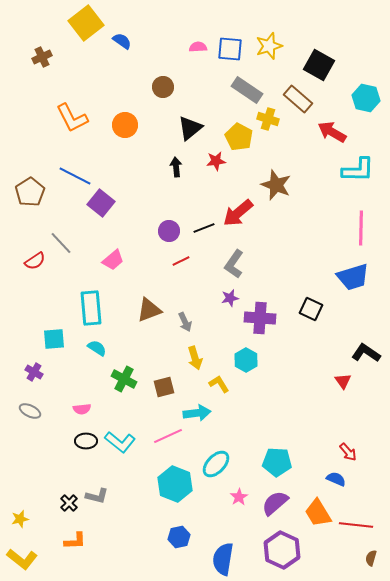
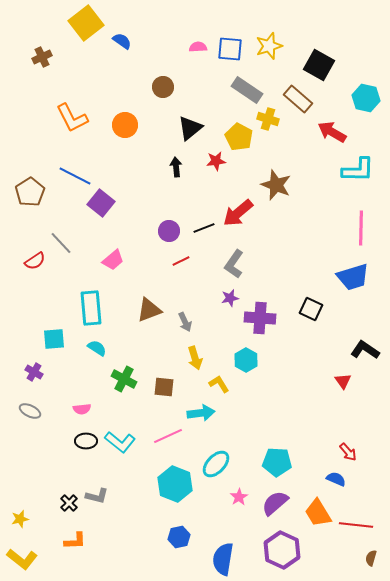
black L-shape at (366, 353): moved 1 px left, 3 px up
brown square at (164, 387): rotated 20 degrees clockwise
cyan arrow at (197, 413): moved 4 px right
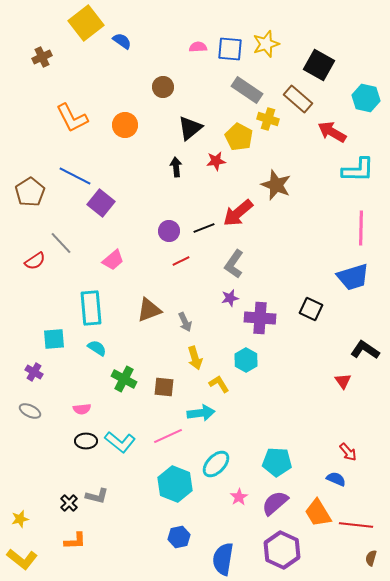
yellow star at (269, 46): moved 3 px left, 2 px up
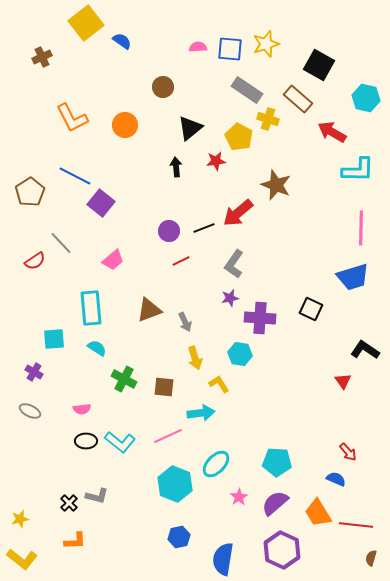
cyan hexagon at (246, 360): moved 6 px left, 6 px up; rotated 20 degrees counterclockwise
